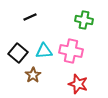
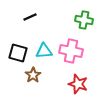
black square: rotated 24 degrees counterclockwise
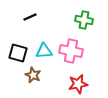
brown star: rotated 14 degrees counterclockwise
red star: rotated 30 degrees counterclockwise
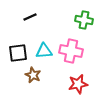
black square: rotated 24 degrees counterclockwise
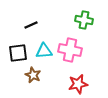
black line: moved 1 px right, 8 px down
pink cross: moved 1 px left, 1 px up
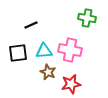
green cross: moved 3 px right, 2 px up
brown star: moved 15 px right, 3 px up
red star: moved 7 px left
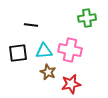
green cross: rotated 18 degrees counterclockwise
black line: rotated 32 degrees clockwise
